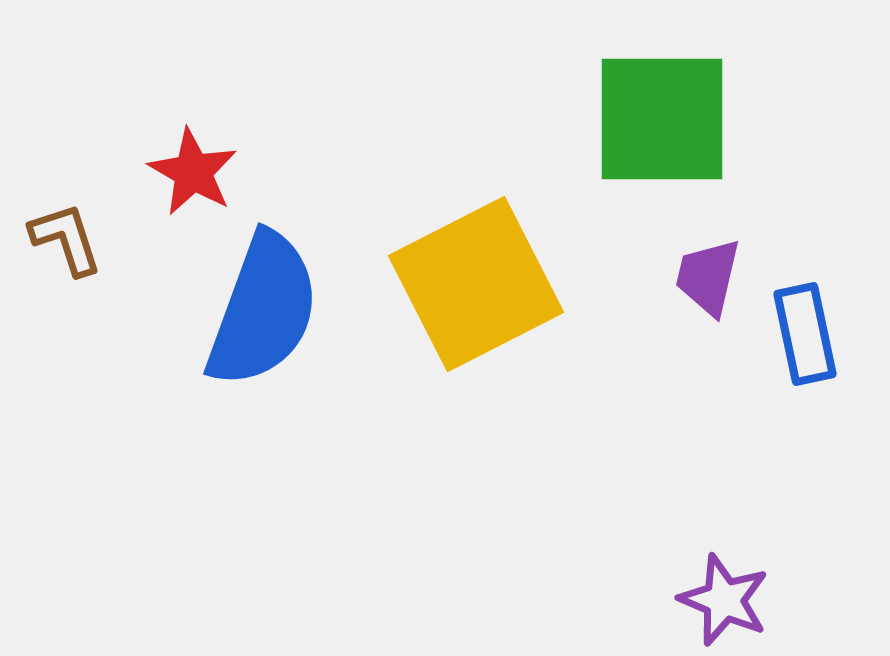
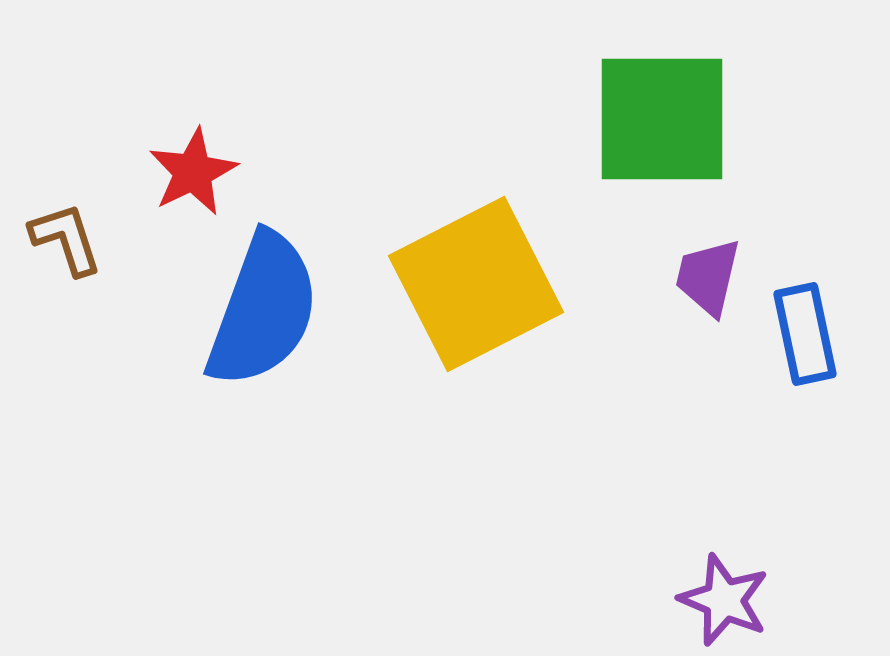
red star: rotated 16 degrees clockwise
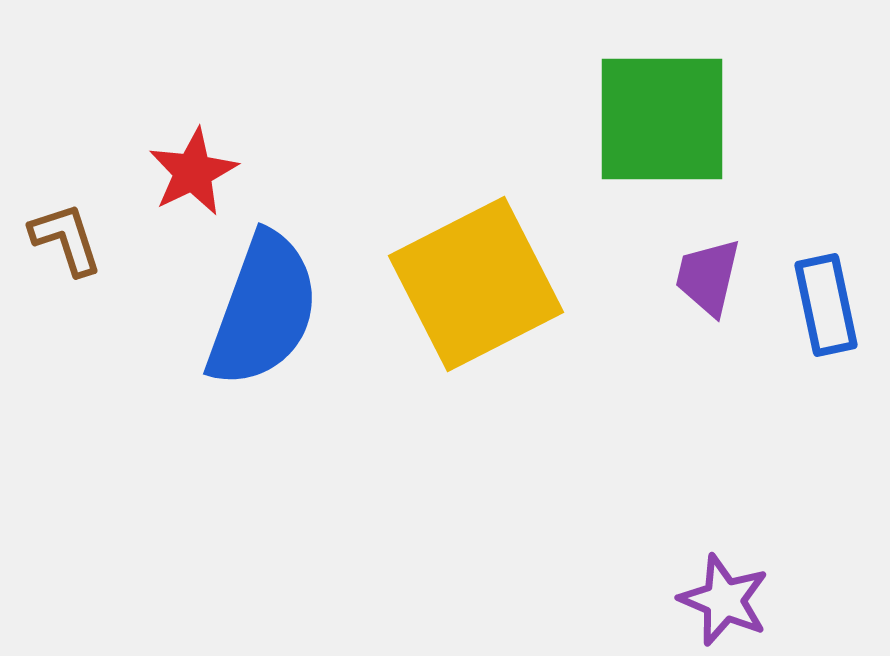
blue rectangle: moved 21 px right, 29 px up
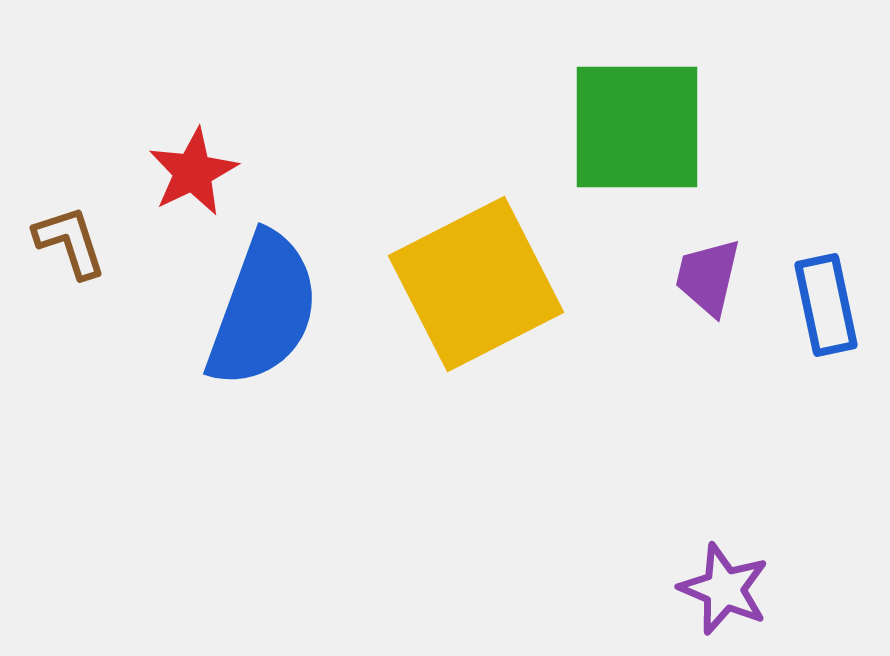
green square: moved 25 px left, 8 px down
brown L-shape: moved 4 px right, 3 px down
purple star: moved 11 px up
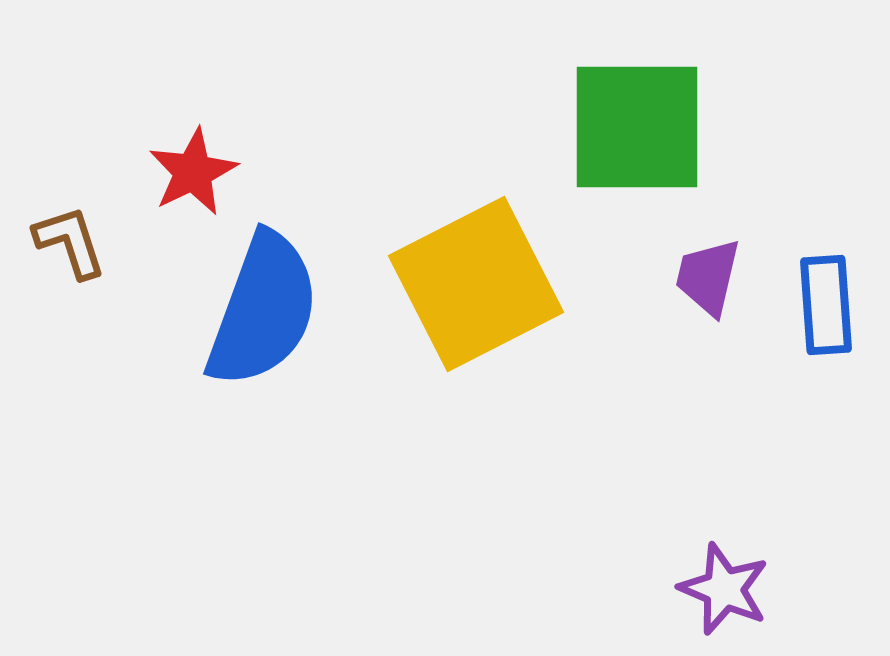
blue rectangle: rotated 8 degrees clockwise
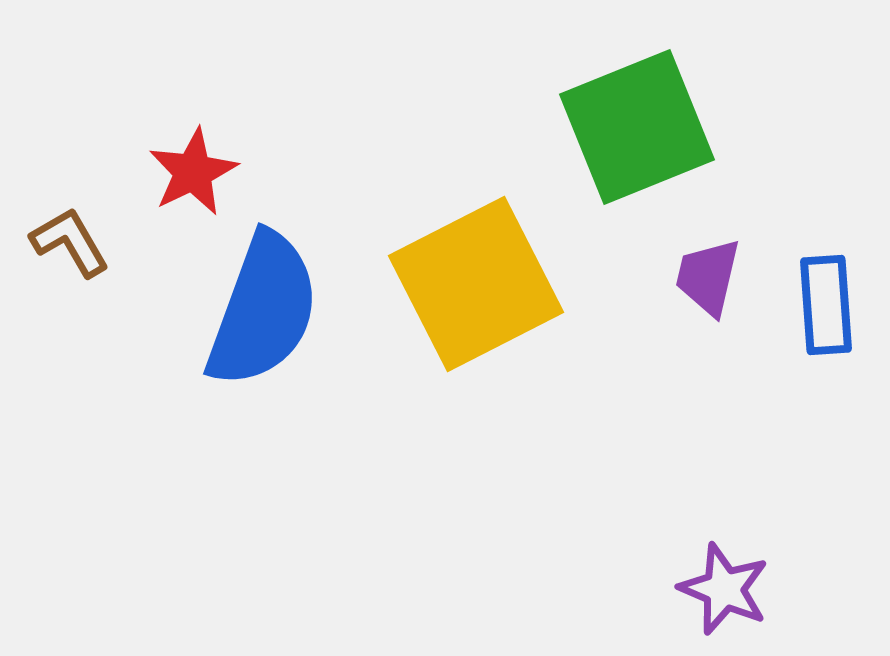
green square: rotated 22 degrees counterclockwise
brown L-shape: rotated 12 degrees counterclockwise
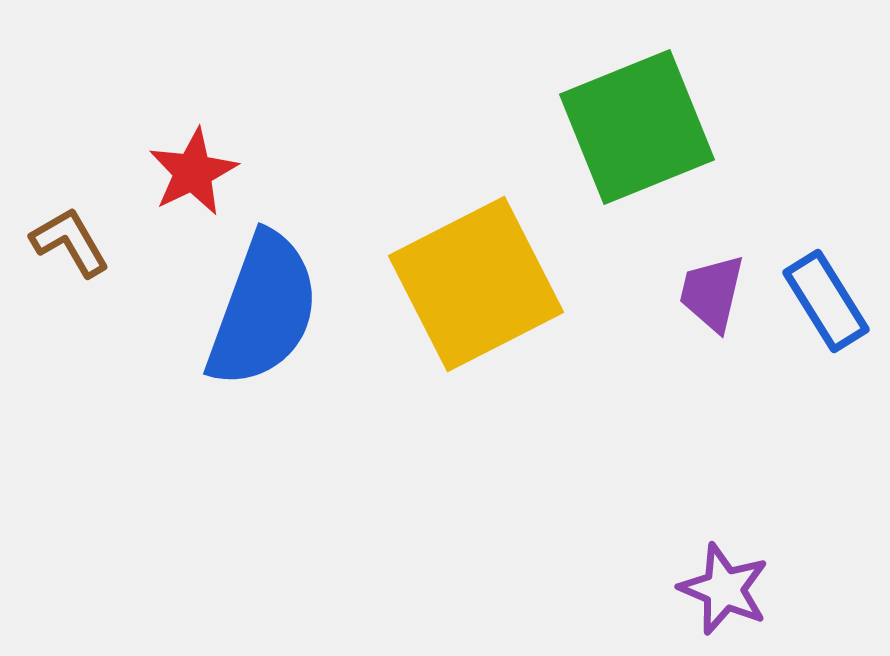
purple trapezoid: moved 4 px right, 16 px down
blue rectangle: moved 4 px up; rotated 28 degrees counterclockwise
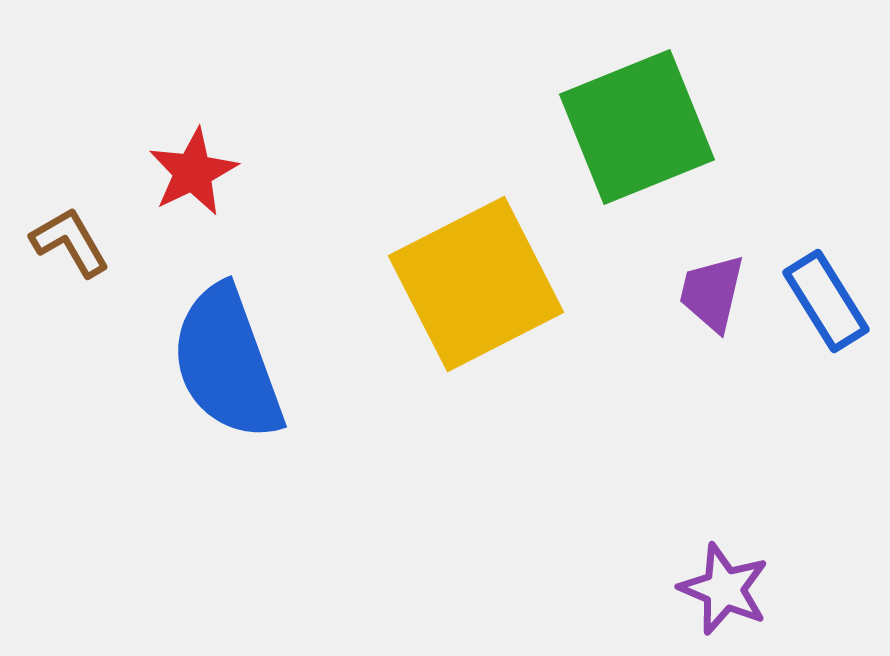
blue semicircle: moved 36 px left, 53 px down; rotated 140 degrees clockwise
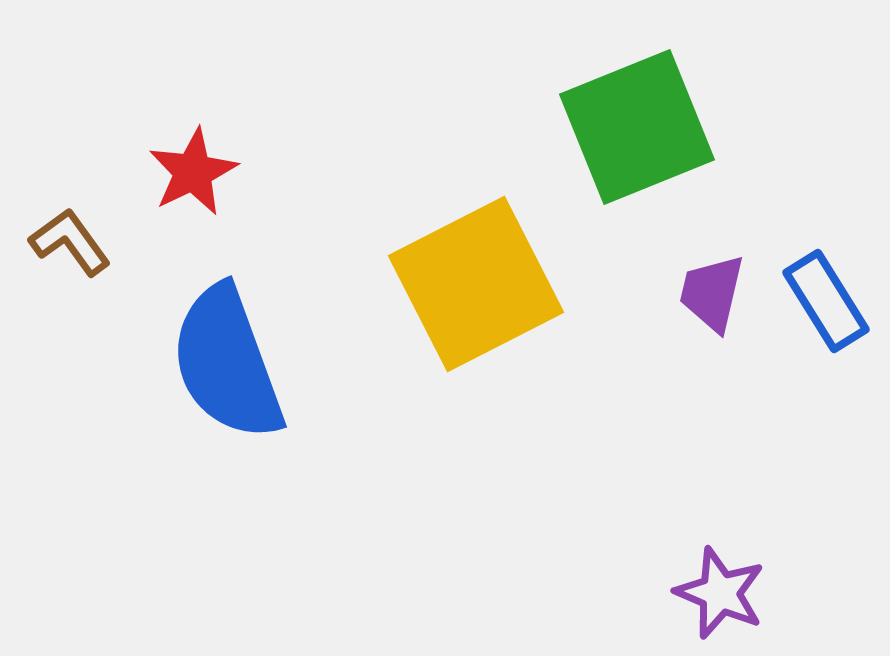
brown L-shape: rotated 6 degrees counterclockwise
purple star: moved 4 px left, 4 px down
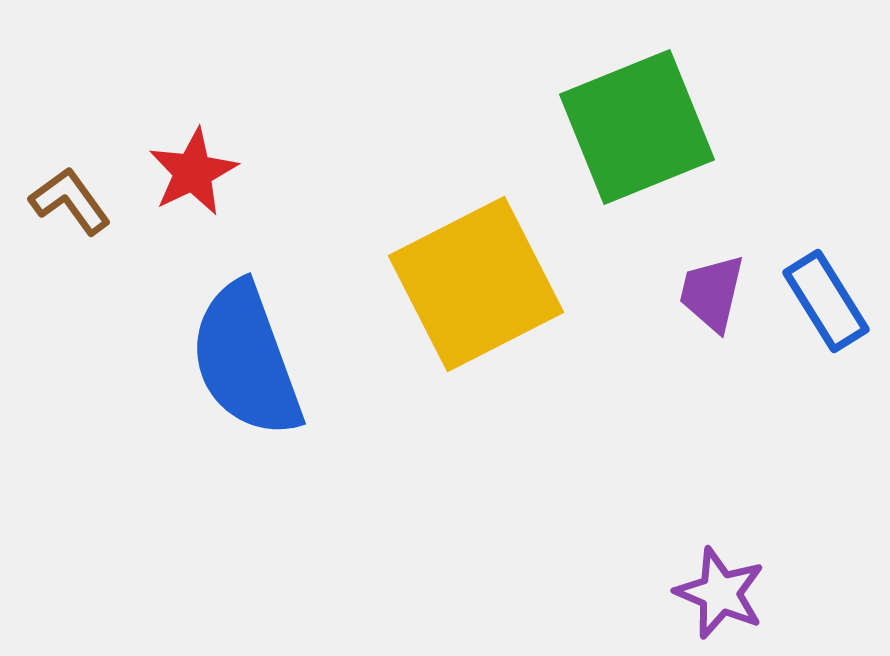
brown L-shape: moved 41 px up
blue semicircle: moved 19 px right, 3 px up
